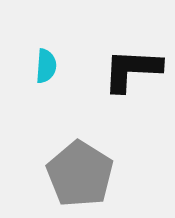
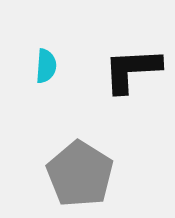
black L-shape: rotated 6 degrees counterclockwise
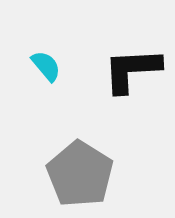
cyan semicircle: rotated 44 degrees counterclockwise
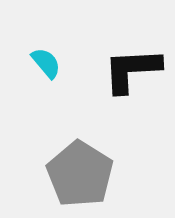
cyan semicircle: moved 3 px up
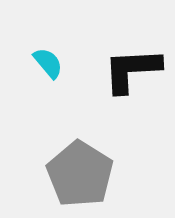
cyan semicircle: moved 2 px right
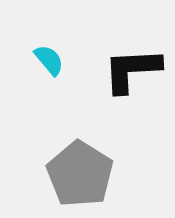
cyan semicircle: moved 1 px right, 3 px up
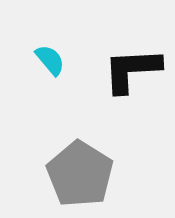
cyan semicircle: moved 1 px right
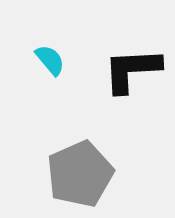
gray pentagon: rotated 16 degrees clockwise
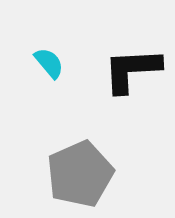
cyan semicircle: moved 1 px left, 3 px down
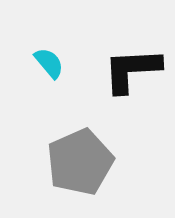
gray pentagon: moved 12 px up
